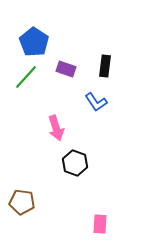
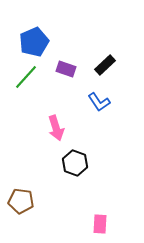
blue pentagon: rotated 16 degrees clockwise
black rectangle: moved 1 px up; rotated 40 degrees clockwise
blue L-shape: moved 3 px right
brown pentagon: moved 1 px left, 1 px up
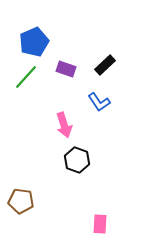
pink arrow: moved 8 px right, 3 px up
black hexagon: moved 2 px right, 3 px up
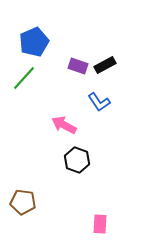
black rectangle: rotated 15 degrees clockwise
purple rectangle: moved 12 px right, 3 px up
green line: moved 2 px left, 1 px down
pink arrow: rotated 135 degrees clockwise
brown pentagon: moved 2 px right, 1 px down
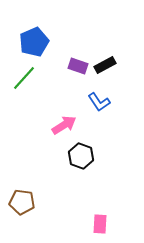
pink arrow: rotated 120 degrees clockwise
black hexagon: moved 4 px right, 4 px up
brown pentagon: moved 1 px left
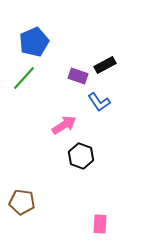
purple rectangle: moved 10 px down
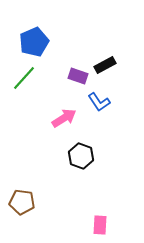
pink arrow: moved 7 px up
pink rectangle: moved 1 px down
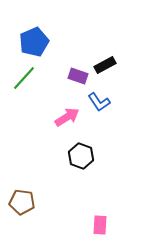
pink arrow: moved 3 px right, 1 px up
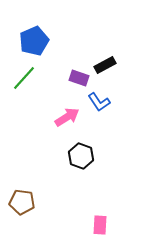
blue pentagon: moved 1 px up
purple rectangle: moved 1 px right, 2 px down
